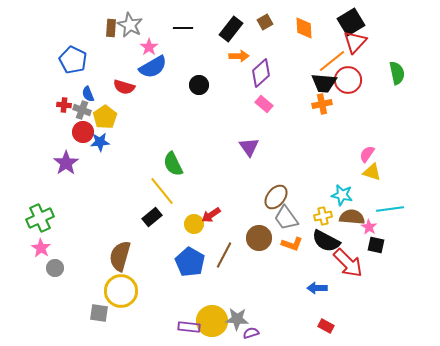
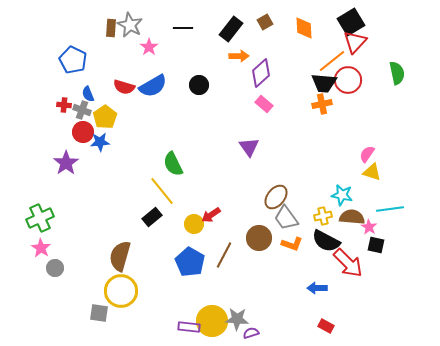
blue semicircle at (153, 67): moved 19 px down
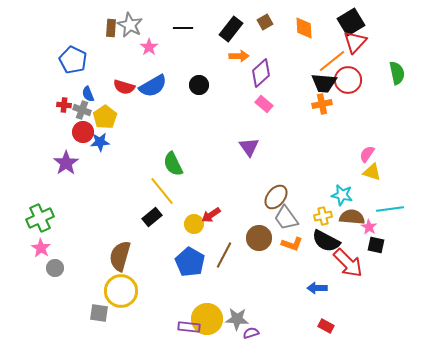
yellow circle at (212, 321): moved 5 px left, 2 px up
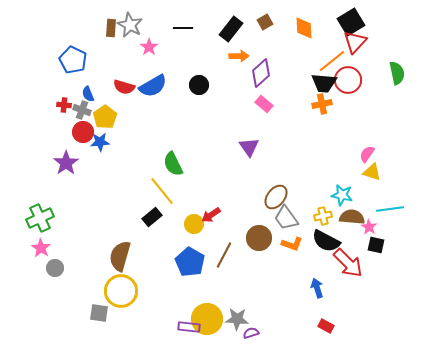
blue arrow at (317, 288): rotated 72 degrees clockwise
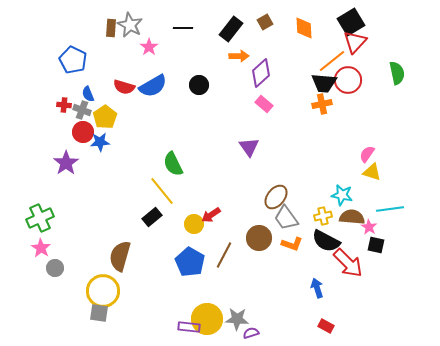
yellow circle at (121, 291): moved 18 px left
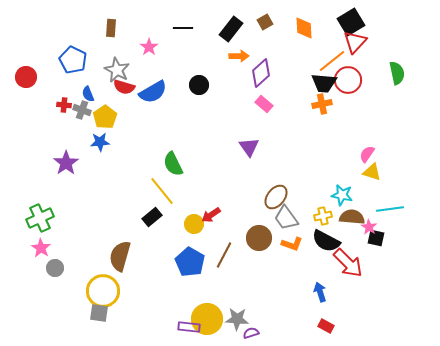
gray star at (130, 25): moved 13 px left, 45 px down
blue semicircle at (153, 86): moved 6 px down
red circle at (83, 132): moved 57 px left, 55 px up
black square at (376, 245): moved 7 px up
blue arrow at (317, 288): moved 3 px right, 4 px down
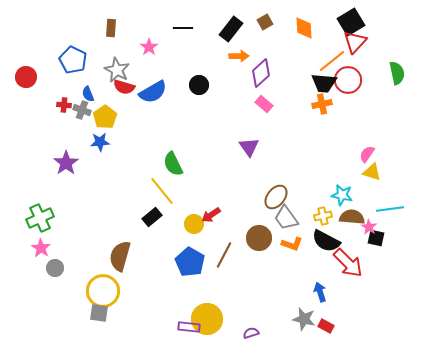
gray star at (237, 319): moved 67 px right; rotated 10 degrees clockwise
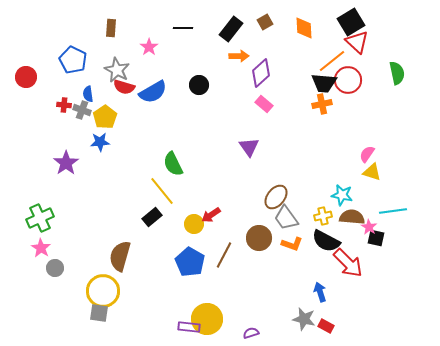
red triangle at (355, 42): moved 2 px right; rotated 30 degrees counterclockwise
blue semicircle at (88, 94): rotated 14 degrees clockwise
cyan line at (390, 209): moved 3 px right, 2 px down
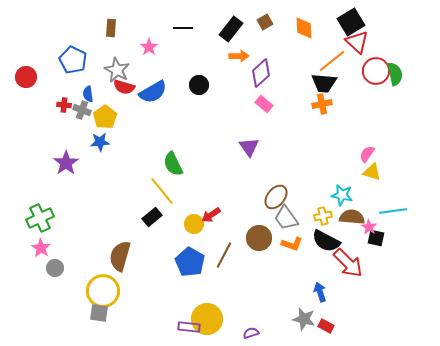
green semicircle at (397, 73): moved 2 px left, 1 px down
red circle at (348, 80): moved 28 px right, 9 px up
